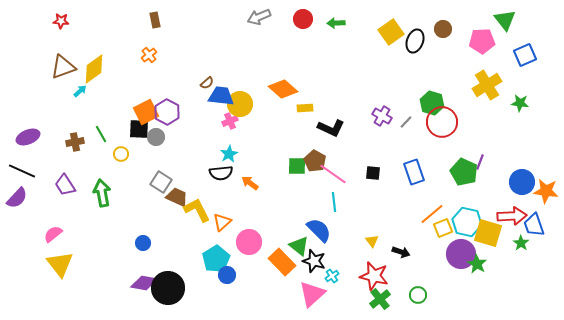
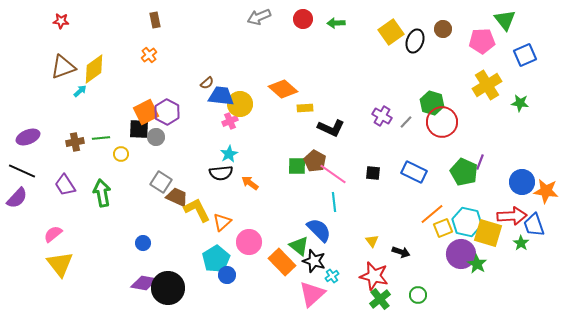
green line at (101, 134): moved 4 px down; rotated 66 degrees counterclockwise
blue rectangle at (414, 172): rotated 45 degrees counterclockwise
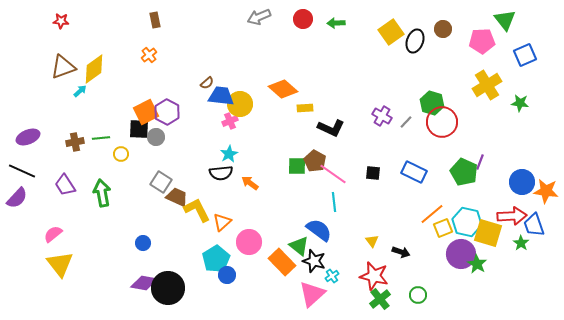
blue semicircle at (319, 230): rotated 8 degrees counterclockwise
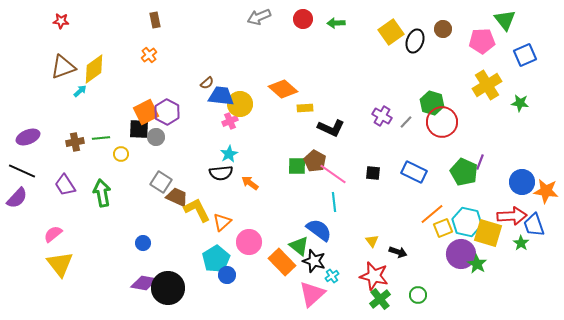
black arrow at (401, 252): moved 3 px left
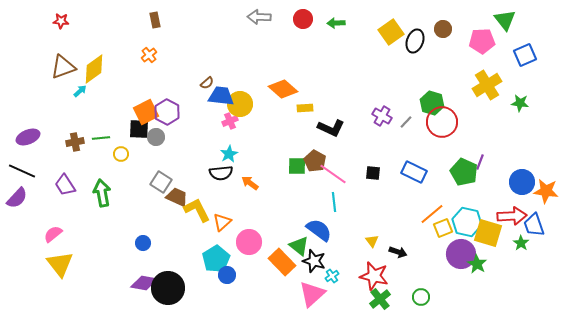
gray arrow at (259, 17): rotated 25 degrees clockwise
green circle at (418, 295): moved 3 px right, 2 px down
